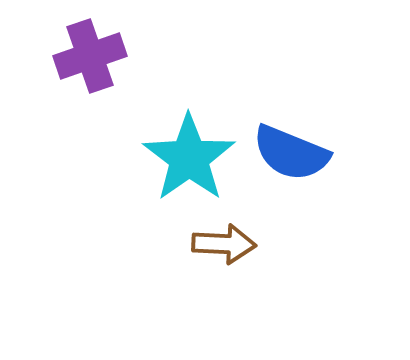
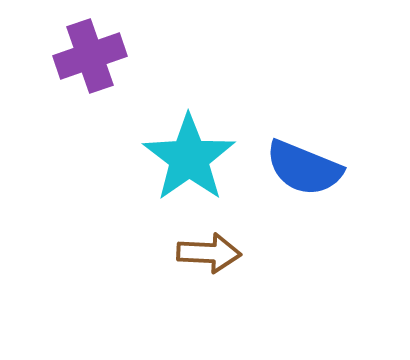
blue semicircle: moved 13 px right, 15 px down
brown arrow: moved 15 px left, 9 px down
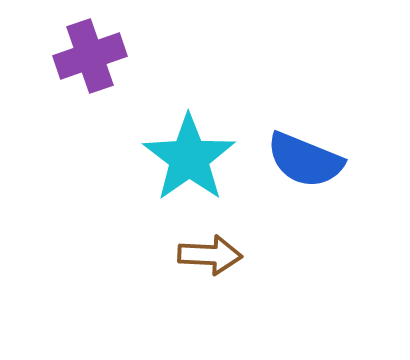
blue semicircle: moved 1 px right, 8 px up
brown arrow: moved 1 px right, 2 px down
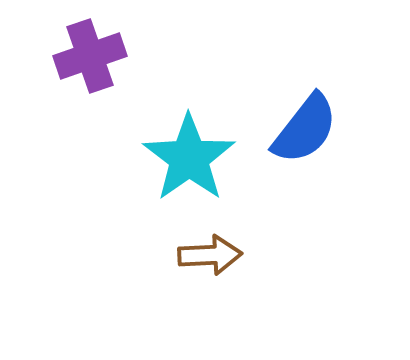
blue semicircle: moved 31 px up; rotated 74 degrees counterclockwise
brown arrow: rotated 6 degrees counterclockwise
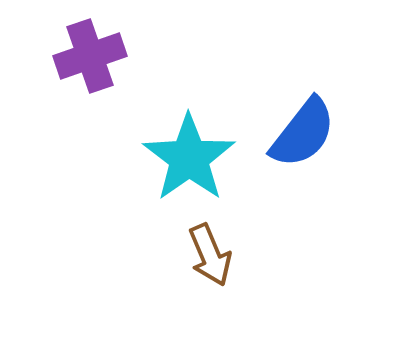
blue semicircle: moved 2 px left, 4 px down
brown arrow: rotated 70 degrees clockwise
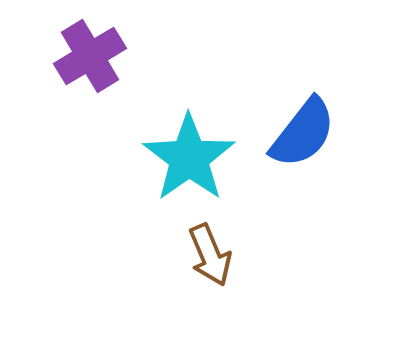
purple cross: rotated 12 degrees counterclockwise
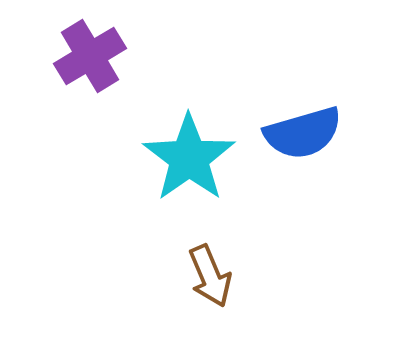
blue semicircle: rotated 36 degrees clockwise
brown arrow: moved 21 px down
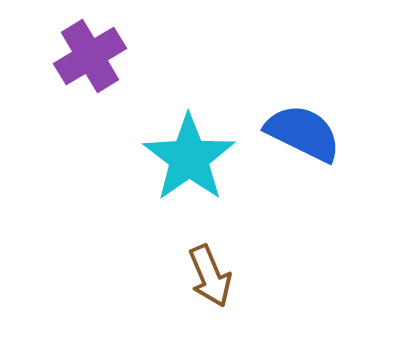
blue semicircle: rotated 138 degrees counterclockwise
